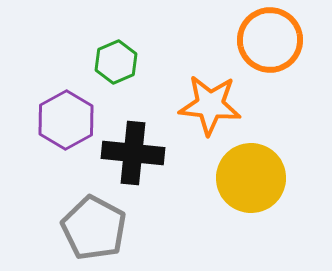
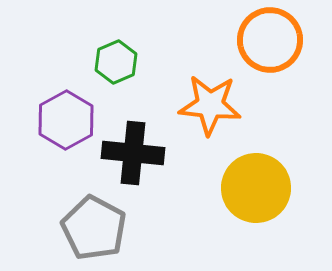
yellow circle: moved 5 px right, 10 px down
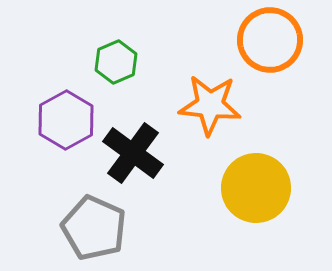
black cross: rotated 30 degrees clockwise
gray pentagon: rotated 4 degrees counterclockwise
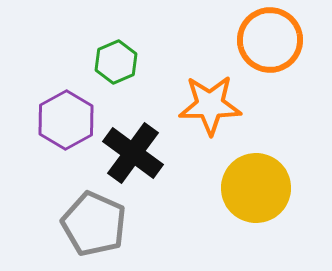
orange star: rotated 6 degrees counterclockwise
gray pentagon: moved 4 px up
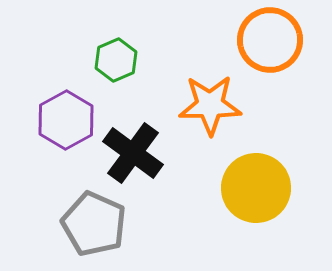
green hexagon: moved 2 px up
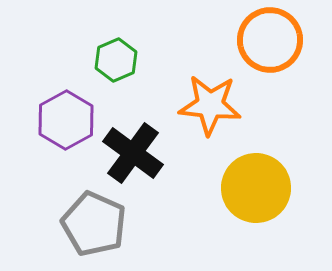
orange star: rotated 6 degrees clockwise
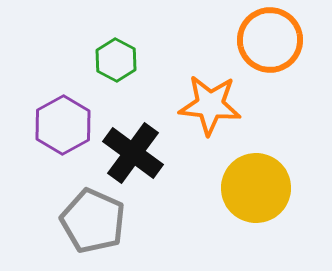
green hexagon: rotated 9 degrees counterclockwise
purple hexagon: moved 3 px left, 5 px down
gray pentagon: moved 1 px left, 3 px up
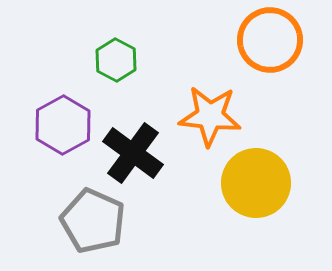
orange star: moved 11 px down
yellow circle: moved 5 px up
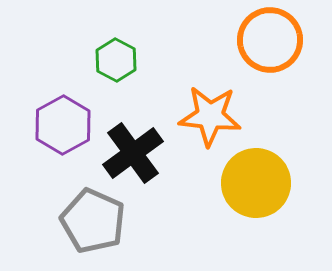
black cross: rotated 18 degrees clockwise
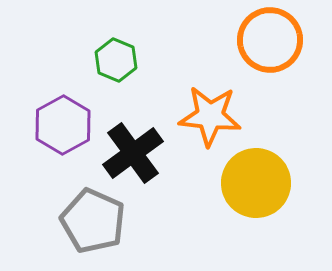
green hexagon: rotated 6 degrees counterclockwise
